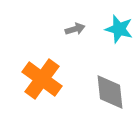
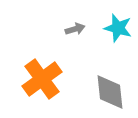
cyan star: moved 1 px left, 1 px up
orange cross: rotated 18 degrees clockwise
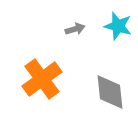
cyan star: moved 2 px up
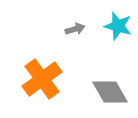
gray diamond: rotated 24 degrees counterclockwise
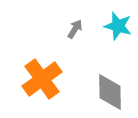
gray arrow: rotated 42 degrees counterclockwise
gray diamond: rotated 30 degrees clockwise
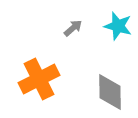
gray arrow: moved 2 px left, 1 px up; rotated 18 degrees clockwise
orange cross: moved 3 px left; rotated 9 degrees clockwise
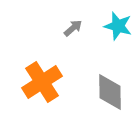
orange cross: moved 3 px right, 3 px down; rotated 6 degrees counterclockwise
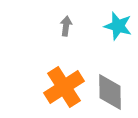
gray arrow: moved 7 px left, 2 px up; rotated 42 degrees counterclockwise
orange cross: moved 22 px right, 5 px down
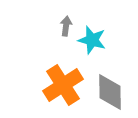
cyan star: moved 26 px left, 14 px down
orange cross: moved 1 px left, 2 px up
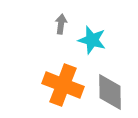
gray arrow: moved 5 px left, 2 px up
orange cross: rotated 36 degrees counterclockwise
